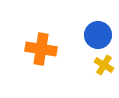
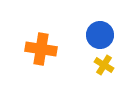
blue circle: moved 2 px right
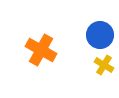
orange cross: moved 1 px down; rotated 20 degrees clockwise
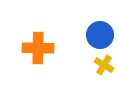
orange cross: moved 3 px left, 2 px up; rotated 28 degrees counterclockwise
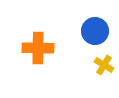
blue circle: moved 5 px left, 4 px up
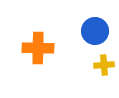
yellow cross: rotated 36 degrees counterclockwise
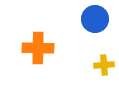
blue circle: moved 12 px up
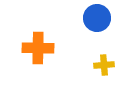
blue circle: moved 2 px right, 1 px up
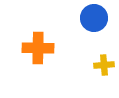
blue circle: moved 3 px left
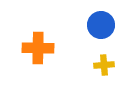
blue circle: moved 7 px right, 7 px down
